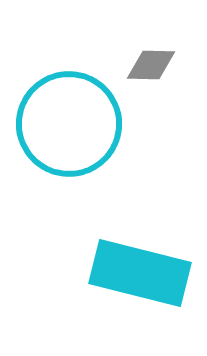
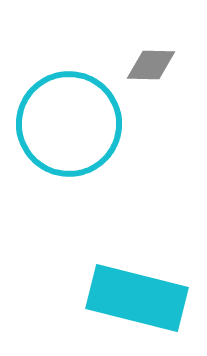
cyan rectangle: moved 3 px left, 25 px down
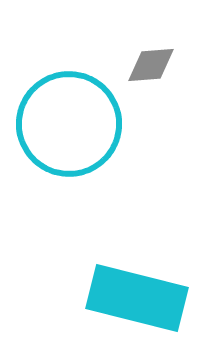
gray diamond: rotated 6 degrees counterclockwise
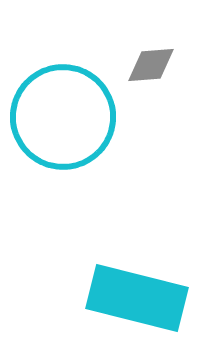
cyan circle: moved 6 px left, 7 px up
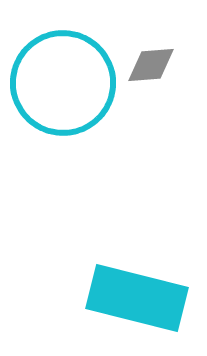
cyan circle: moved 34 px up
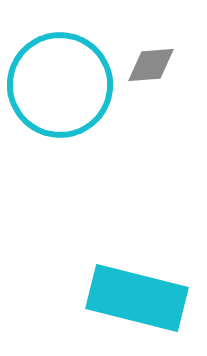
cyan circle: moved 3 px left, 2 px down
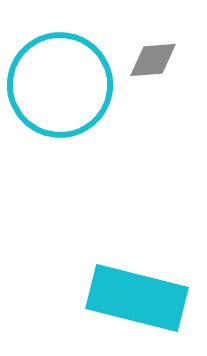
gray diamond: moved 2 px right, 5 px up
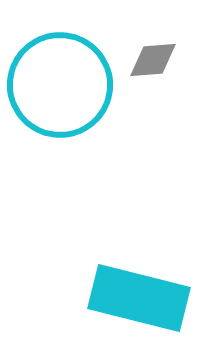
cyan rectangle: moved 2 px right
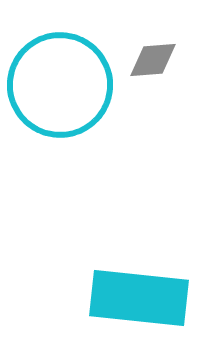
cyan rectangle: rotated 8 degrees counterclockwise
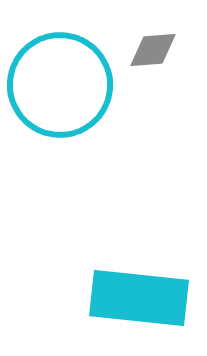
gray diamond: moved 10 px up
